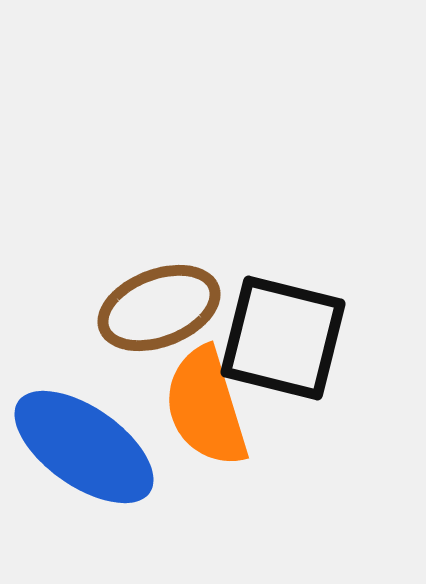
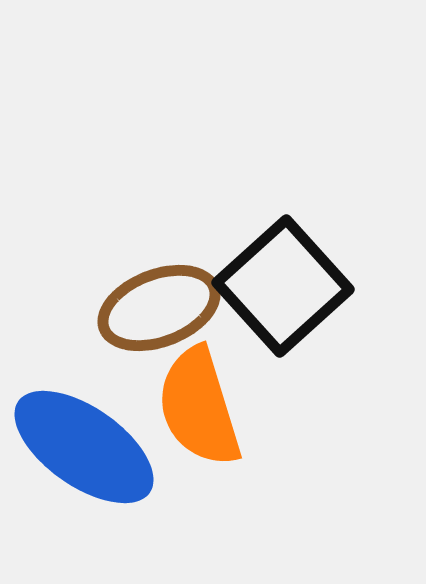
black square: moved 52 px up; rotated 34 degrees clockwise
orange semicircle: moved 7 px left
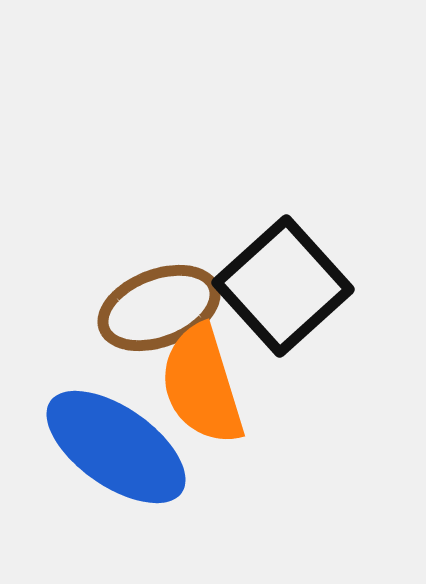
orange semicircle: moved 3 px right, 22 px up
blue ellipse: moved 32 px right
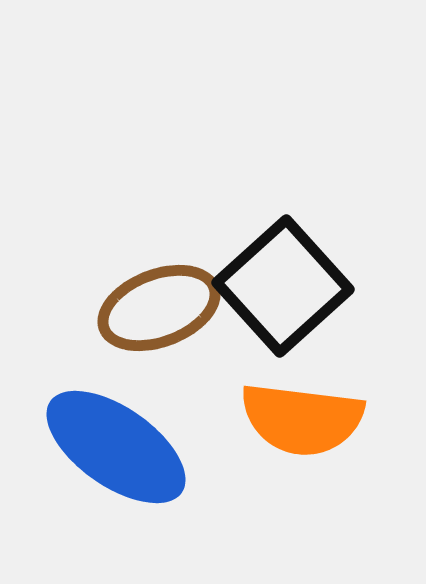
orange semicircle: moved 100 px right, 34 px down; rotated 66 degrees counterclockwise
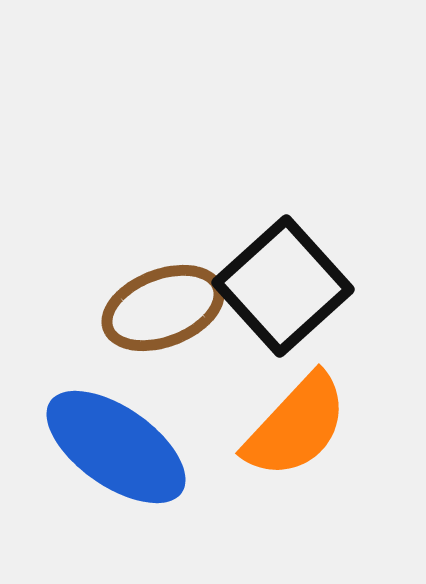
brown ellipse: moved 4 px right
orange semicircle: moved 6 px left, 7 px down; rotated 54 degrees counterclockwise
